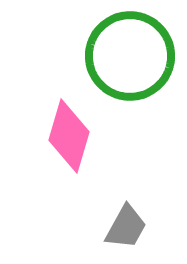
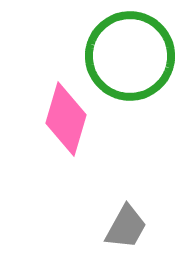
pink diamond: moved 3 px left, 17 px up
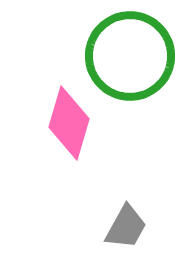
pink diamond: moved 3 px right, 4 px down
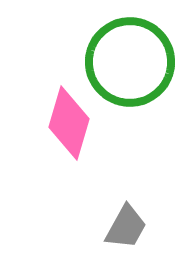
green circle: moved 6 px down
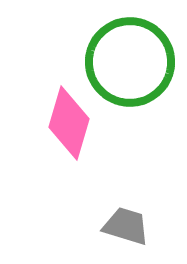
gray trapezoid: moved 1 px up; rotated 102 degrees counterclockwise
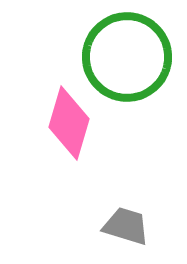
green circle: moved 3 px left, 5 px up
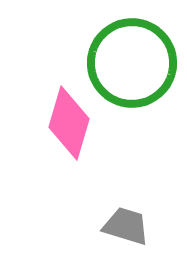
green circle: moved 5 px right, 6 px down
